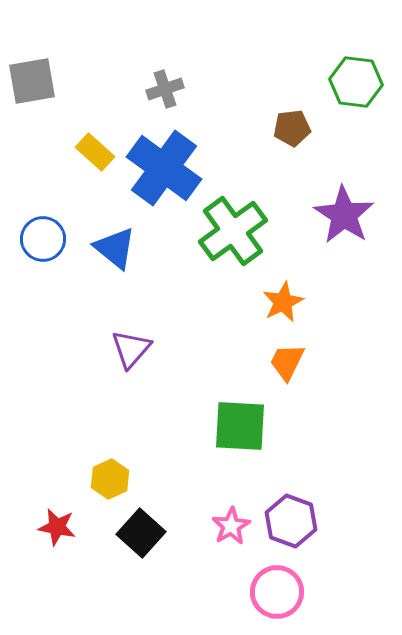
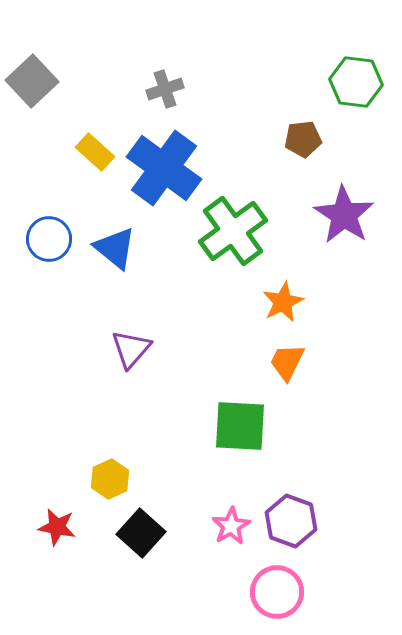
gray square: rotated 33 degrees counterclockwise
brown pentagon: moved 11 px right, 11 px down
blue circle: moved 6 px right
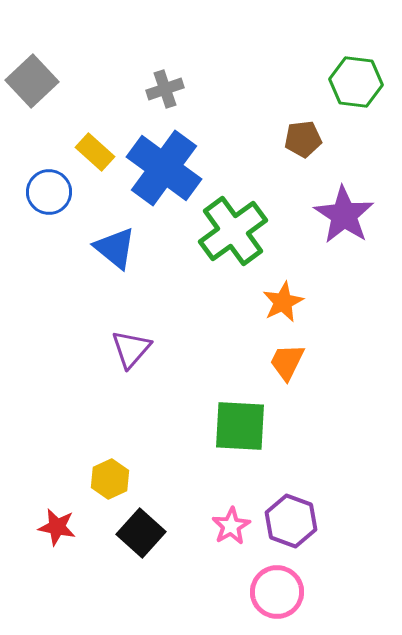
blue circle: moved 47 px up
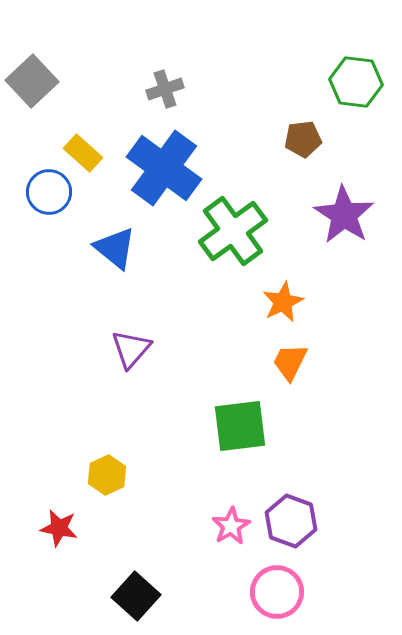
yellow rectangle: moved 12 px left, 1 px down
orange trapezoid: moved 3 px right
green square: rotated 10 degrees counterclockwise
yellow hexagon: moved 3 px left, 4 px up
red star: moved 2 px right, 1 px down
black square: moved 5 px left, 63 px down
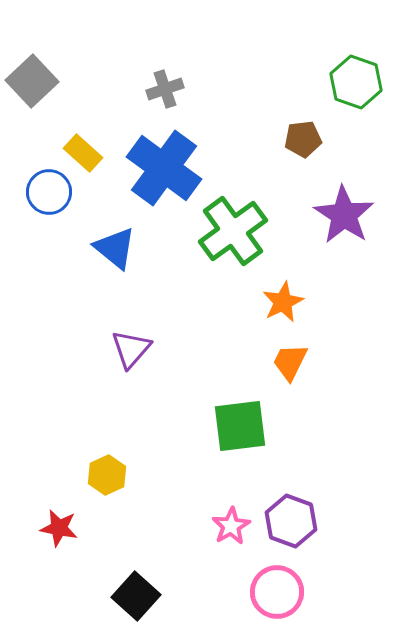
green hexagon: rotated 12 degrees clockwise
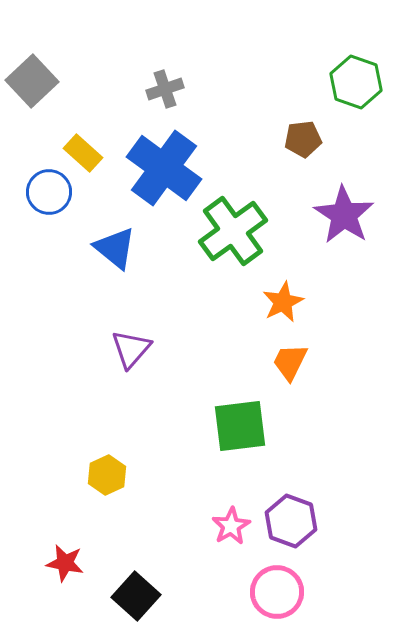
red star: moved 6 px right, 35 px down
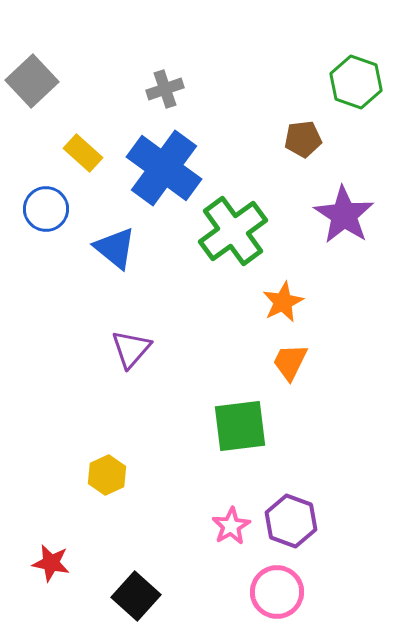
blue circle: moved 3 px left, 17 px down
red star: moved 14 px left
